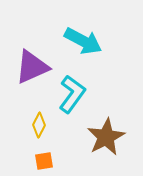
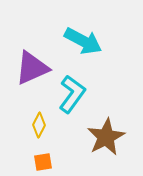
purple triangle: moved 1 px down
orange square: moved 1 px left, 1 px down
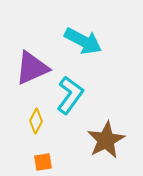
cyan L-shape: moved 2 px left, 1 px down
yellow diamond: moved 3 px left, 4 px up
brown star: moved 3 px down
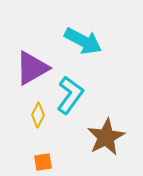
purple triangle: rotated 6 degrees counterclockwise
yellow diamond: moved 2 px right, 6 px up
brown star: moved 3 px up
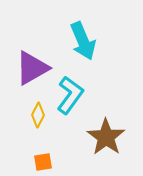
cyan arrow: rotated 39 degrees clockwise
brown star: rotated 9 degrees counterclockwise
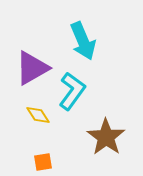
cyan L-shape: moved 2 px right, 4 px up
yellow diamond: rotated 60 degrees counterclockwise
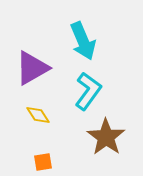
cyan L-shape: moved 16 px right
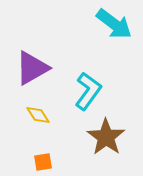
cyan arrow: moved 31 px right, 17 px up; rotated 30 degrees counterclockwise
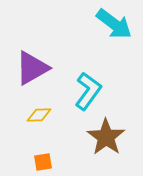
yellow diamond: moved 1 px right; rotated 60 degrees counterclockwise
